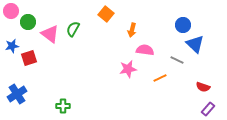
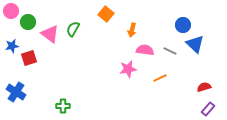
gray line: moved 7 px left, 9 px up
red semicircle: moved 1 px right; rotated 144 degrees clockwise
blue cross: moved 1 px left, 2 px up; rotated 24 degrees counterclockwise
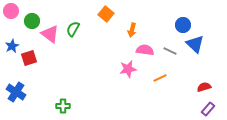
green circle: moved 4 px right, 1 px up
blue star: rotated 16 degrees counterclockwise
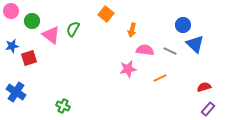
pink triangle: moved 1 px right, 1 px down
blue star: rotated 16 degrees clockwise
green cross: rotated 24 degrees clockwise
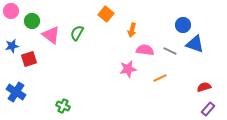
green semicircle: moved 4 px right, 4 px down
blue triangle: rotated 24 degrees counterclockwise
red square: moved 1 px down
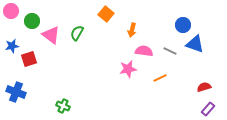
pink semicircle: moved 1 px left, 1 px down
blue cross: rotated 12 degrees counterclockwise
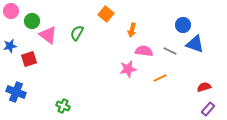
pink triangle: moved 3 px left
blue star: moved 2 px left
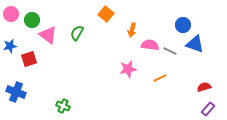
pink circle: moved 3 px down
green circle: moved 1 px up
pink semicircle: moved 6 px right, 6 px up
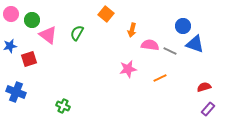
blue circle: moved 1 px down
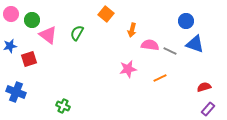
blue circle: moved 3 px right, 5 px up
